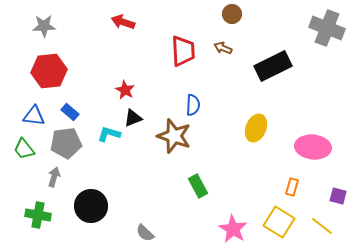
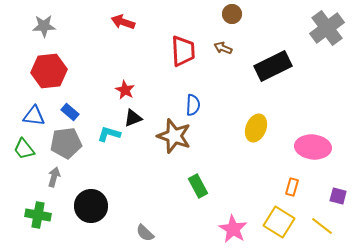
gray cross: rotated 32 degrees clockwise
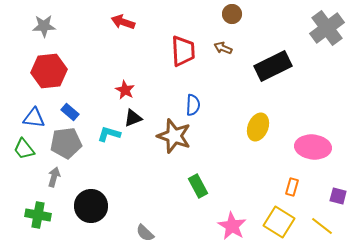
blue triangle: moved 2 px down
yellow ellipse: moved 2 px right, 1 px up
pink star: moved 1 px left, 3 px up
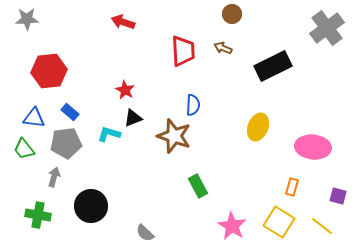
gray star: moved 17 px left, 7 px up
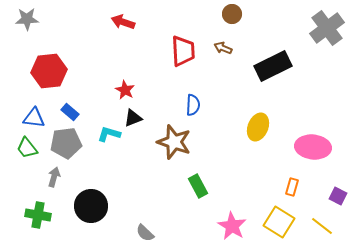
brown star: moved 6 px down
green trapezoid: moved 3 px right, 1 px up
purple square: rotated 12 degrees clockwise
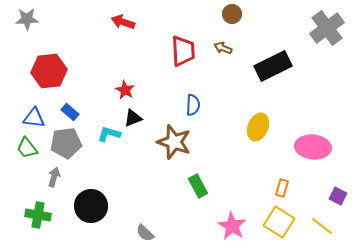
orange rectangle: moved 10 px left, 1 px down
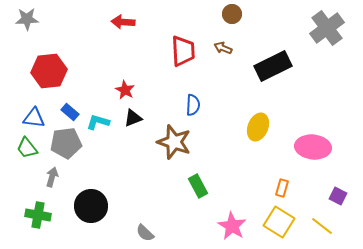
red arrow: rotated 15 degrees counterclockwise
cyan L-shape: moved 11 px left, 12 px up
gray arrow: moved 2 px left
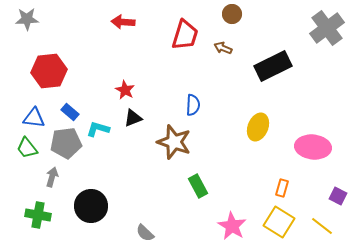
red trapezoid: moved 2 px right, 16 px up; rotated 20 degrees clockwise
cyan L-shape: moved 7 px down
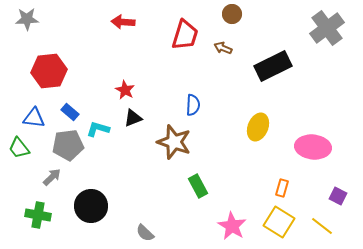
gray pentagon: moved 2 px right, 2 px down
green trapezoid: moved 8 px left
gray arrow: rotated 30 degrees clockwise
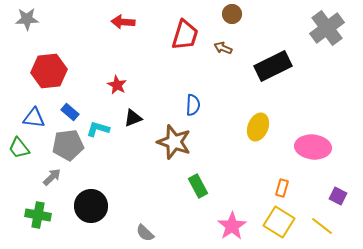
red star: moved 8 px left, 5 px up
pink star: rotated 8 degrees clockwise
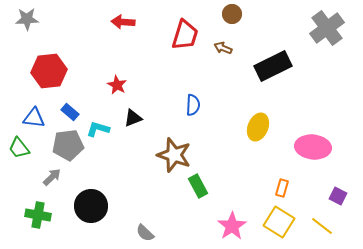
brown star: moved 13 px down
